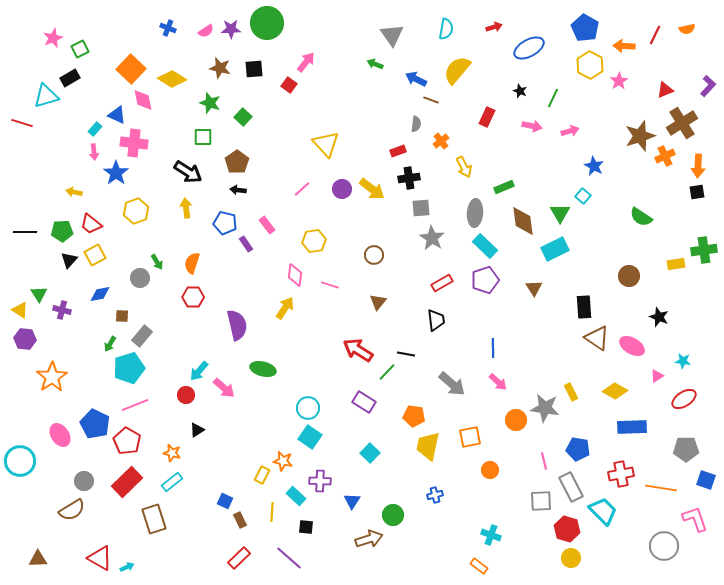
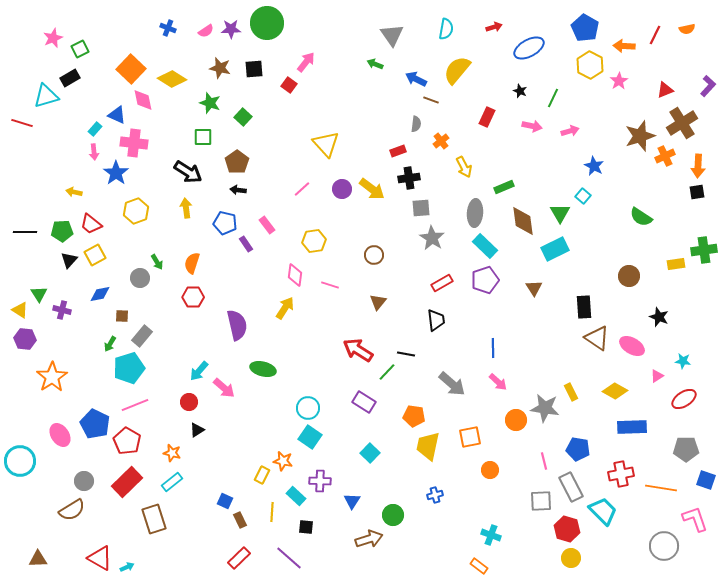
red circle at (186, 395): moved 3 px right, 7 px down
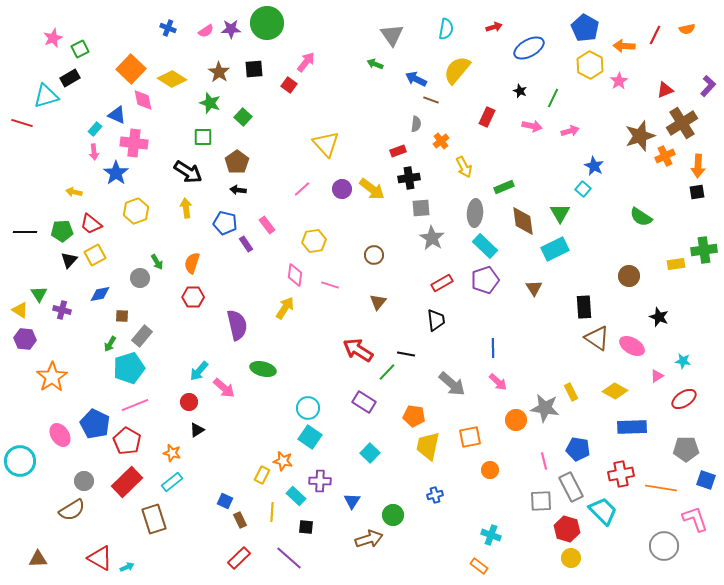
brown star at (220, 68): moved 1 px left, 4 px down; rotated 20 degrees clockwise
cyan square at (583, 196): moved 7 px up
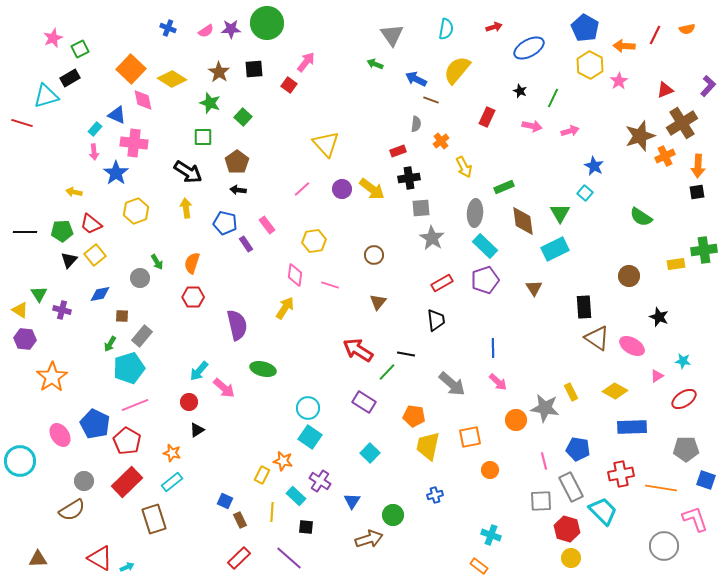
cyan square at (583, 189): moved 2 px right, 4 px down
yellow square at (95, 255): rotated 10 degrees counterclockwise
purple cross at (320, 481): rotated 30 degrees clockwise
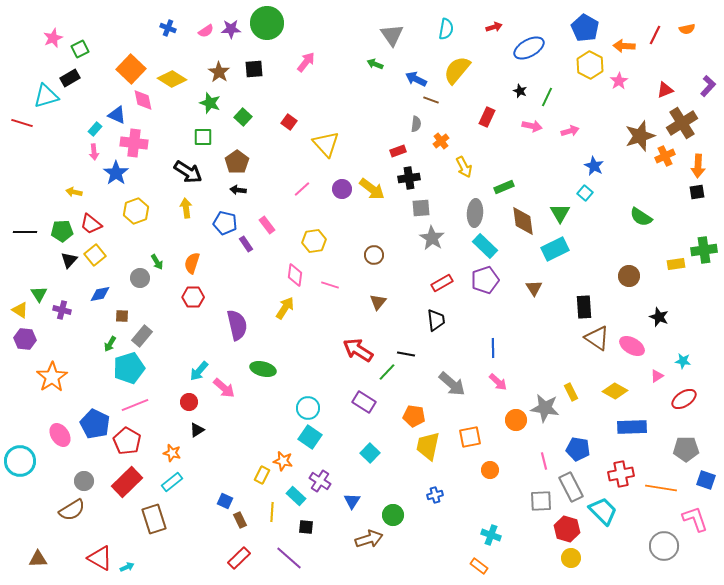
red square at (289, 85): moved 37 px down
green line at (553, 98): moved 6 px left, 1 px up
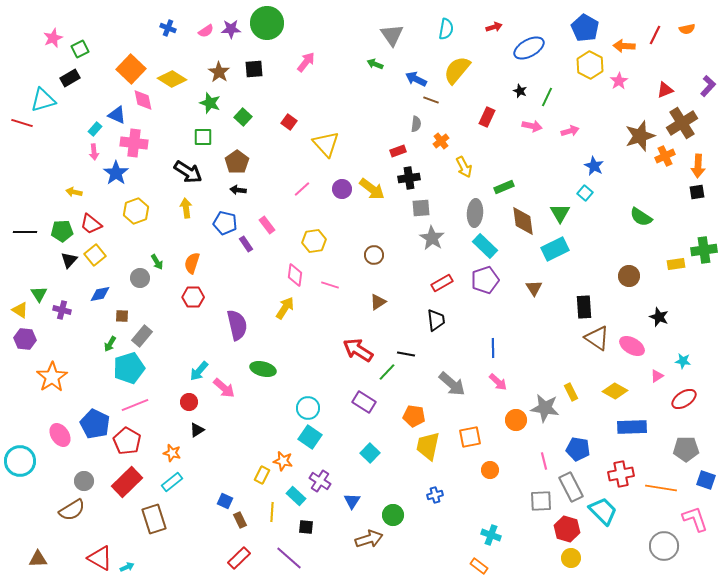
cyan triangle at (46, 96): moved 3 px left, 4 px down
brown triangle at (378, 302): rotated 18 degrees clockwise
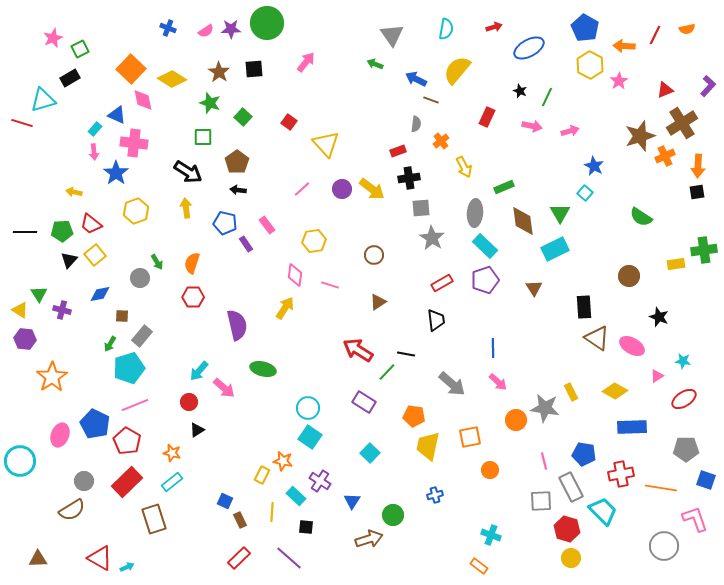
pink ellipse at (60, 435): rotated 55 degrees clockwise
blue pentagon at (578, 449): moved 6 px right, 5 px down
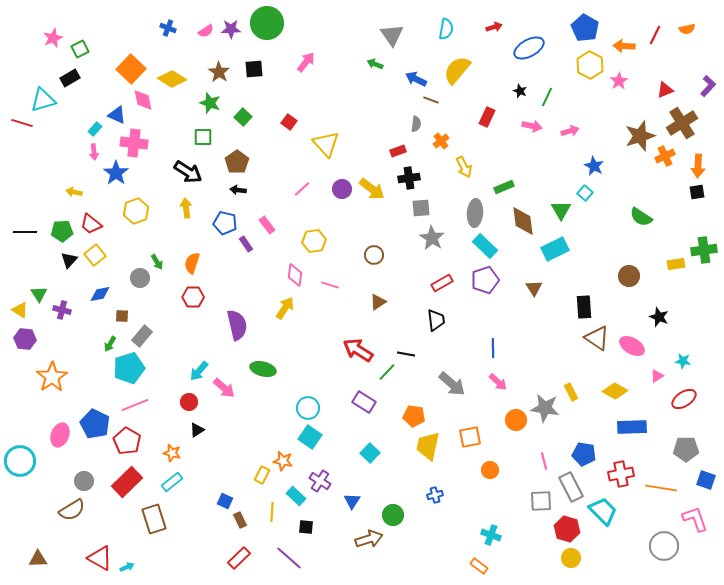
green triangle at (560, 213): moved 1 px right, 3 px up
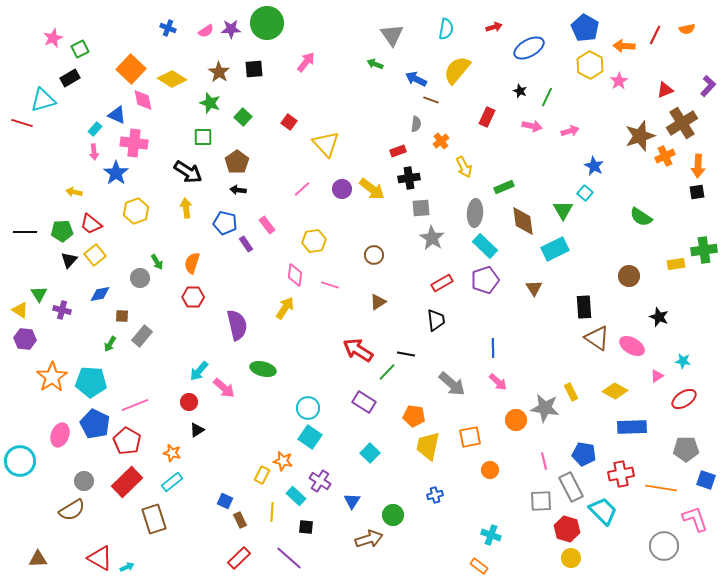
green triangle at (561, 210): moved 2 px right
cyan pentagon at (129, 368): moved 38 px left, 14 px down; rotated 20 degrees clockwise
